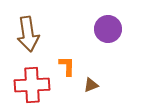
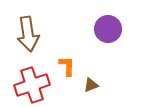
red cross: rotated 16 degrees counterclockwise
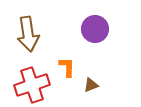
purple circle: moved 13 px left
orange L-shape: moved 1 px down
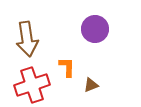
brown arrow: moved 1 px left, 5 px down
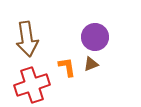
purple circle: moved 8 px down
orange L-shape: rotated 10 degrees counterclockwise
brown triangle: moved 21 px up
